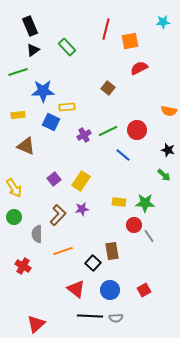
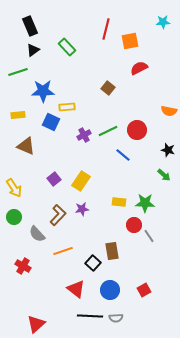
gray semicircle at (37, 234): rotated 42 degrees counterclockwise
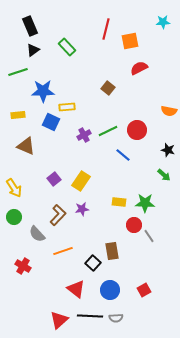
red triangle at (36, 324): moved 23 px right, 4 px up
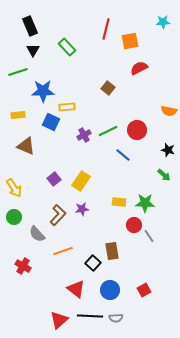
black triangle at (33, 50): rotated 24 degrees counterclockwise
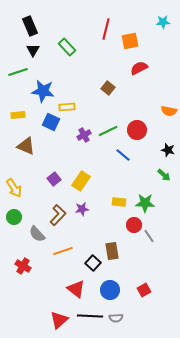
blue star at (43, 91): rotated 10 degrees clockwise
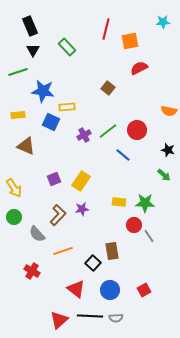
green line at (108, 131): rotated 12 degrees counterclockwise
purple square at (54, 179): rotated 16 degrees clockwise
red cross at (23, 266): moved 9 px right, 5 px down
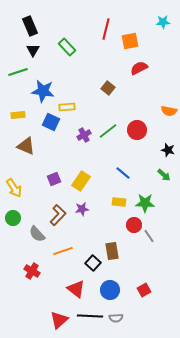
blue line at (123, 155): moved 18 px down
green circle at (14, 217): moved 1 px left, 1 px down
